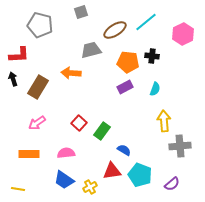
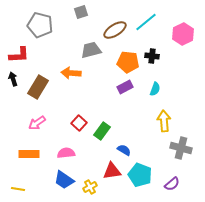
gray cross: moved 1 px right, 2 px down; rotated 20 degrees clockwise
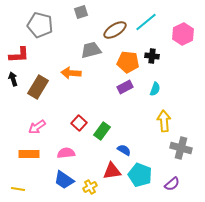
pink arrow: moved 4 px down
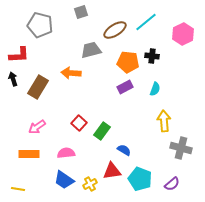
cyan pentagon: moved 4 px down
yellow cross: moved 3 px up
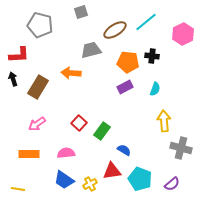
pink arrow: moved 3 px up
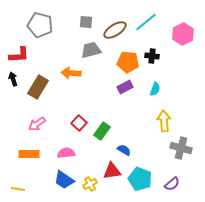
gray square: moved 5 px right, 10 px down; rotated 24 degrees clockwise
